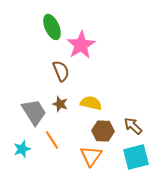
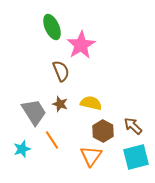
brown hexagon: rotated 25 degrees clockwise
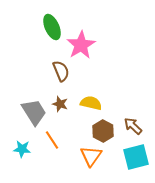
cyan star: rotated 24 degrees clockwise
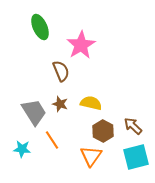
green ellipse: moved 12 px left
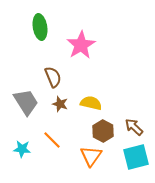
green ellipse: rotated 15 degrees clockwise
brown semicircle: moved 8 px left, 6 px down
gray trapezoid: moved 8 px left, 10 px up
brown arrow: moved 1 px right, 1 px down
orange line: rotated 12 degrees counterclockwise
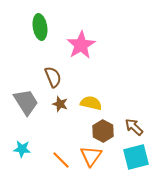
orange line: moved 9 px right, 20 px down
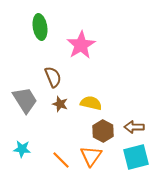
gray trapezoid: moved 1 px left, 2 px up
brown arrow: rotated 42 degrees counterclockwise
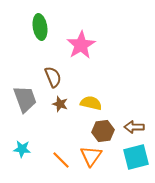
gray trapezoid: moved 1 px up; rotated 12 degrees clockwise
brown hexagon: rotated 25 degrees clockwise
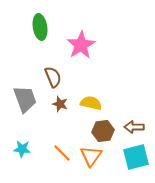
orange line: moved 1 px right, 7 px up
